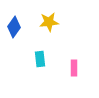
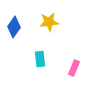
pink rectangle: rotated 21 degrees clockwise
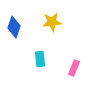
yellow star: moved 3 px right
blue diamond: rotated 15 degrees counterclockwise
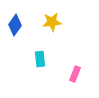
blue diamond: moved 1 px right, 2 px up; rotated 15 degrees clockwise
pink rectangle: moved 1 px right, 6 px down
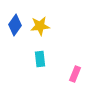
yellow star: moved 12 px left, 4 px down
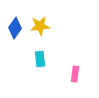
blue diamond: moved 3 px down
pink rectangle: rotated 14 degrees counterclockwise
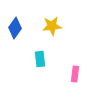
yellow star: moved 12 px right
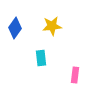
cyan rectangle: moved 1 px right, 1 px up
pink rectangle: moved 1 px down
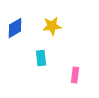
blue diamond: rotated 25 degrees clockwise
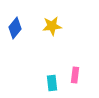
blue diamond: rotated 20 degrees counterclockwise
cyan rectangle: moved 11 px right, 25 px down
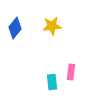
pink rectangle: moved 4 px left, 3 px up
cyan rectangle: moved 1 px up
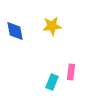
blue diamond: moved 3 px down; rotated 50 degrees counterclockwise
cyan rectangle: rotated 28 degrees clockwise
